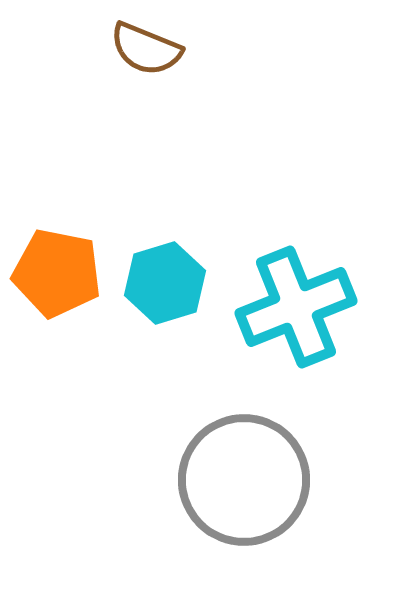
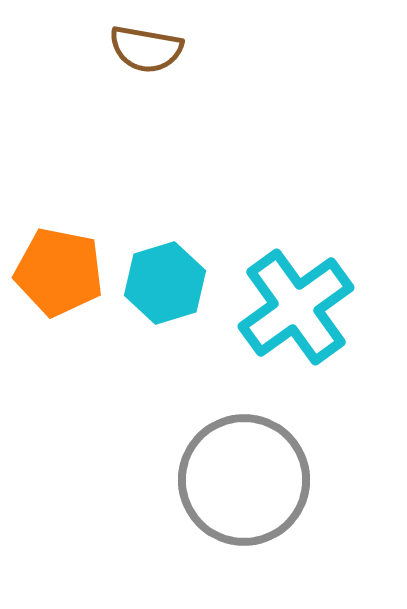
brown semicircle: rotated 12 degrees counterclockwise
orange pentagon: moved 2 px right, 1 px up
cyan cross: rotated 14 degrees counterclockwise
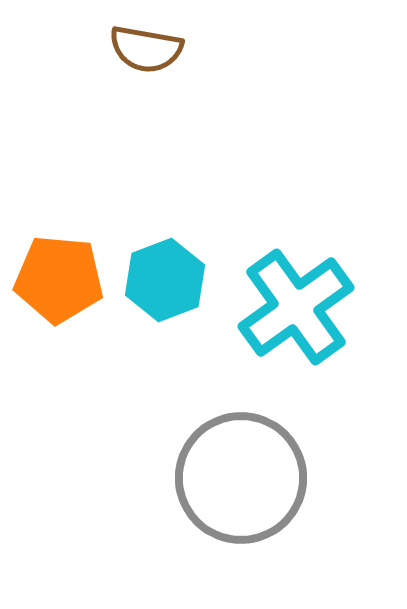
orange pentagon: moved 7 px down; rotated 6 degrees counterclockwise
cyan hexagon: moved 3 px up; rotated 4 degrees counterclockwise
gray circle: moved 3 px left, 2 px up
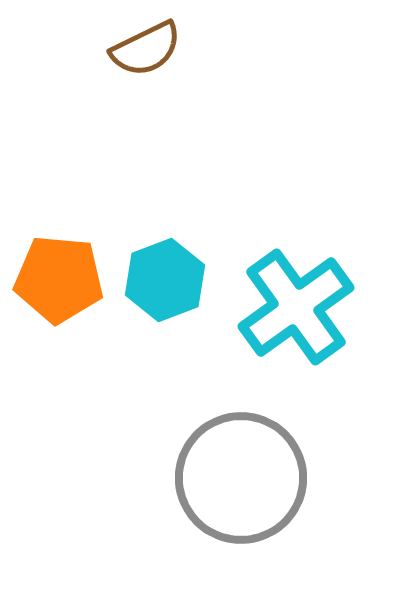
brown semicircle: rotated 36 degrees counterclockwise
